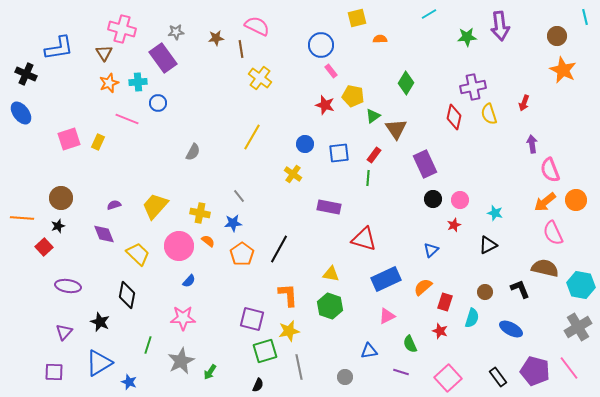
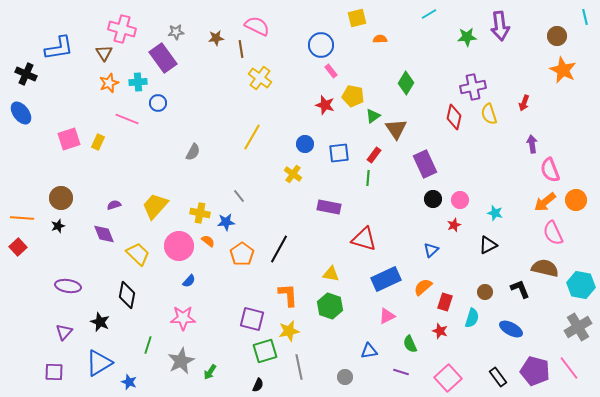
blue star at (233, 223): moved 7 px left, 1 px up
red square at (44, 247): moved 26 px left
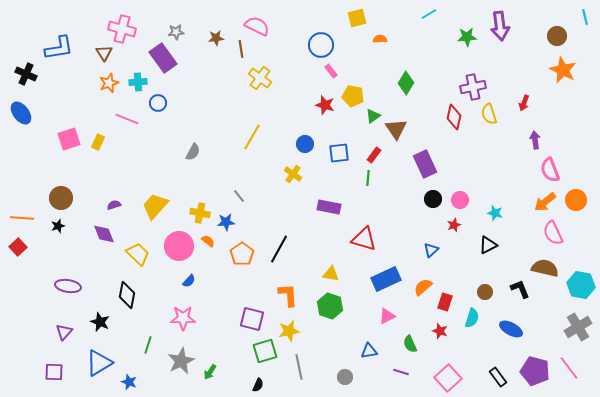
purple arrow at (532, 144): moved 3 px right, 4 px up
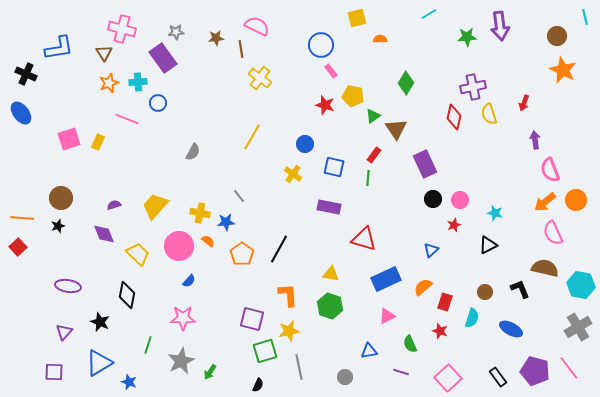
blue square at (339, 153): moved 5 px left, 14 px down; rotated 20 degrees clockwise
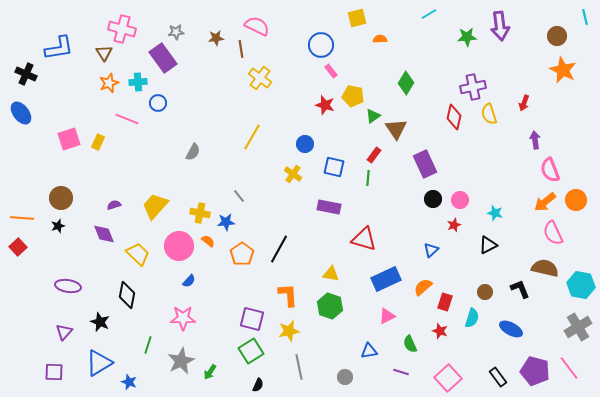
green square at (265, 351): moved 14 px left; rotated 15 degrees counterclockwise
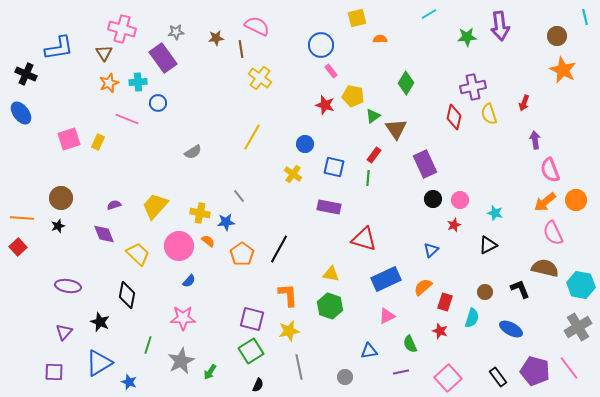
gray semicircle at (193, 152): rotated 30 degrees clockwise
purple line at (401, 372): rotated 28 degrees counterclockwise
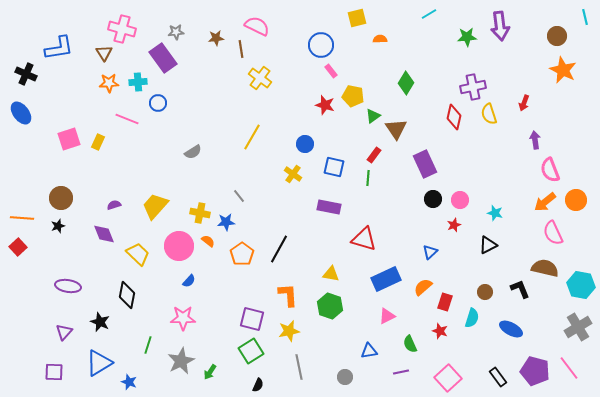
orange star at (109, 83): rotated 18 degrees clockwise
blue triangle at (431, 250): moved 1 px left, 2 px down
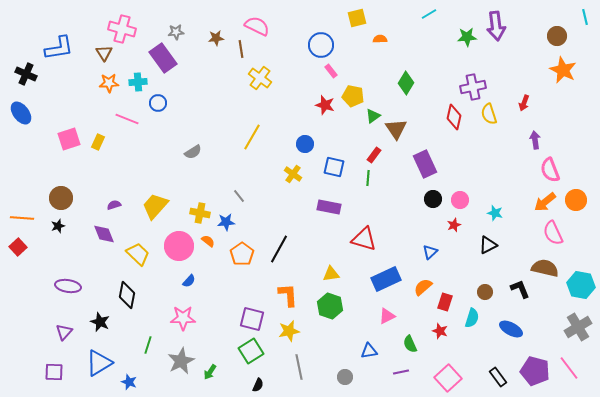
purple arrow at (500, 26): moved 4 px left
yellow triangle at (331, 274): rotated 18 degrees counterclockwise
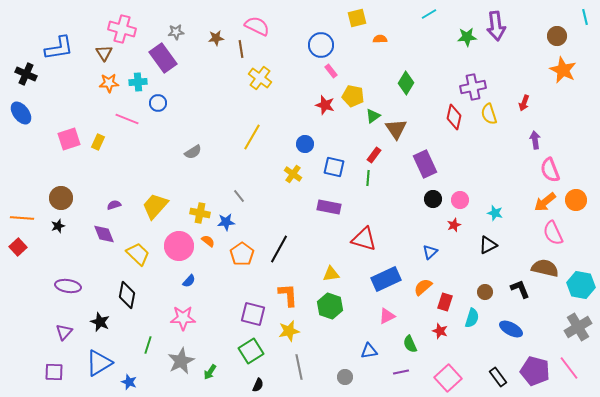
purple square at (252, 319): moved 1 px right, 5 px up
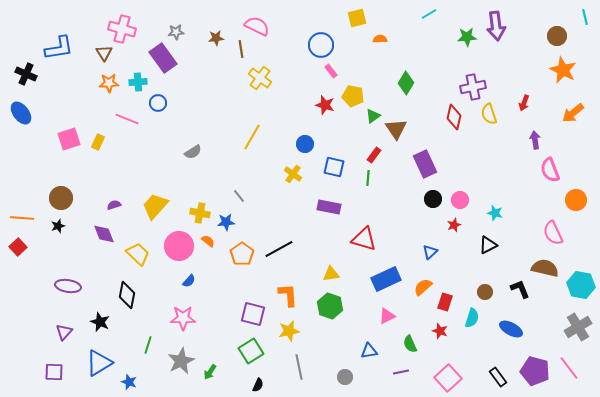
orange arrow at (545, 202): moved 28 px right, 89 px up
black line at (279, 249): rotated 32 degrees clockwise
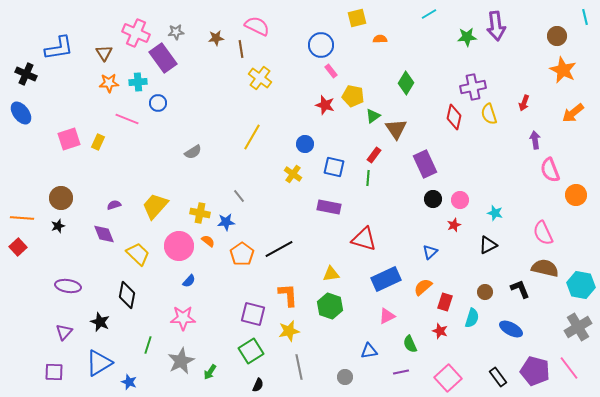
pink cross at (122, 29): moved 14 px right, 4 px down; rotated 8 degrees clockwise
orange circle at (576, 200): moved 5 px up
pink semicircle at (553, 233): moved 10 px left
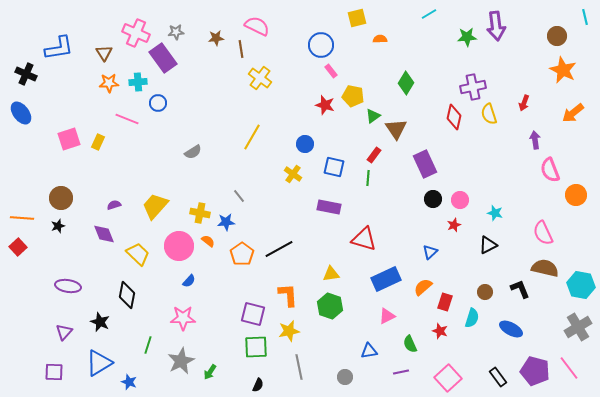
green square at (251, 351): moved 5 px right, 4 px up; rotated 30 degrees clockwise
